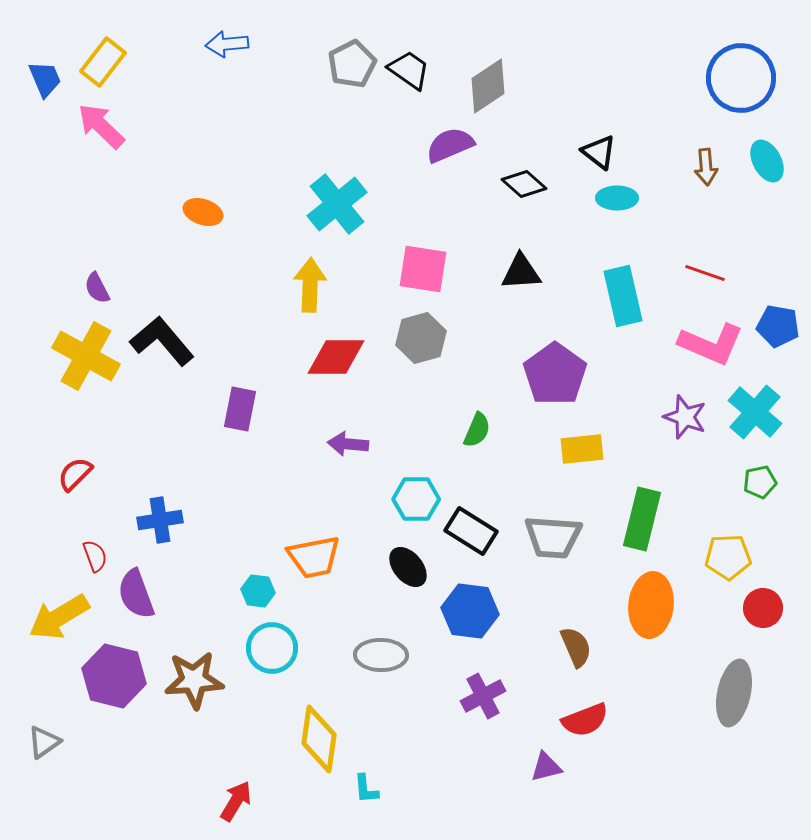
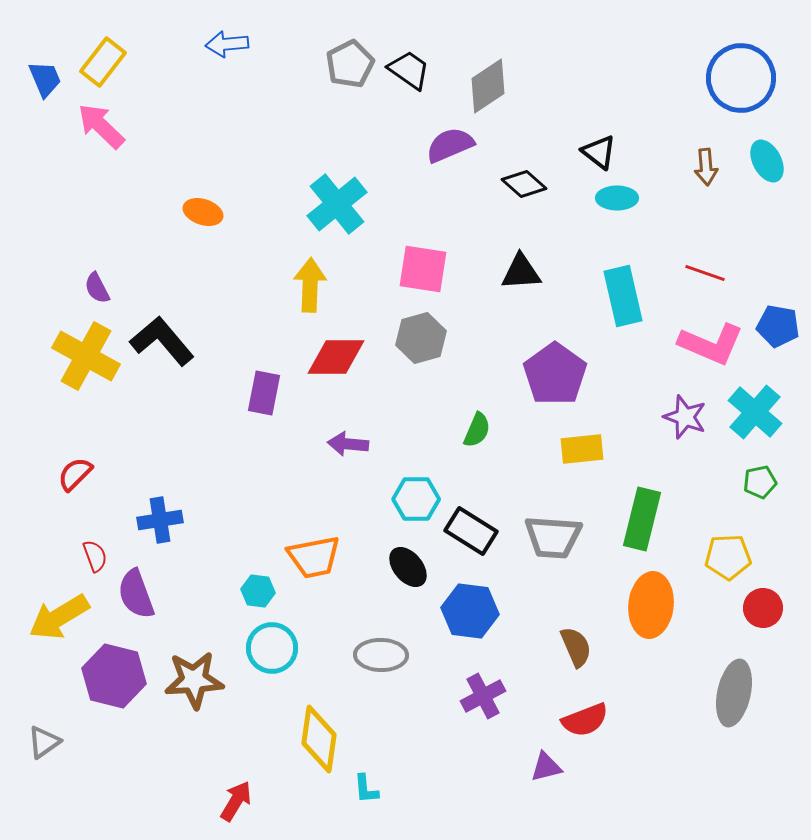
gray pentagon at (352, 64): moved 2 px left
purple rectangle at (240, 409): moved 24 px right, 16 px up
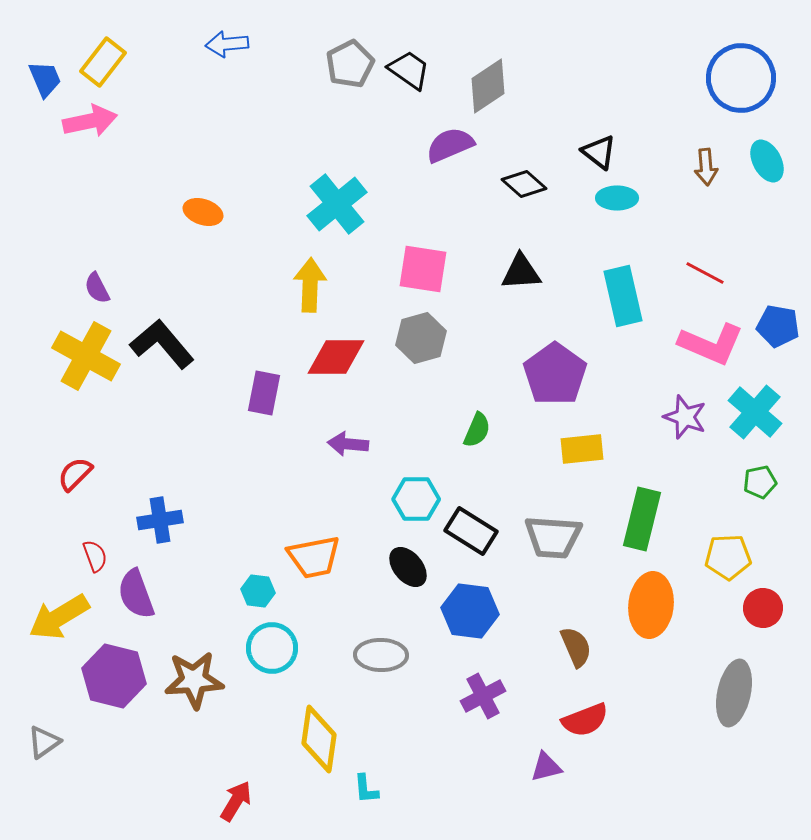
pink arrow at (101, 126): moved 11 px left, 5 px up; rotated 124 degrees clockwise
red line at (705, 273): rotated 9 degrees clockwise
black L-shape at (162, 341): moved 3 px down
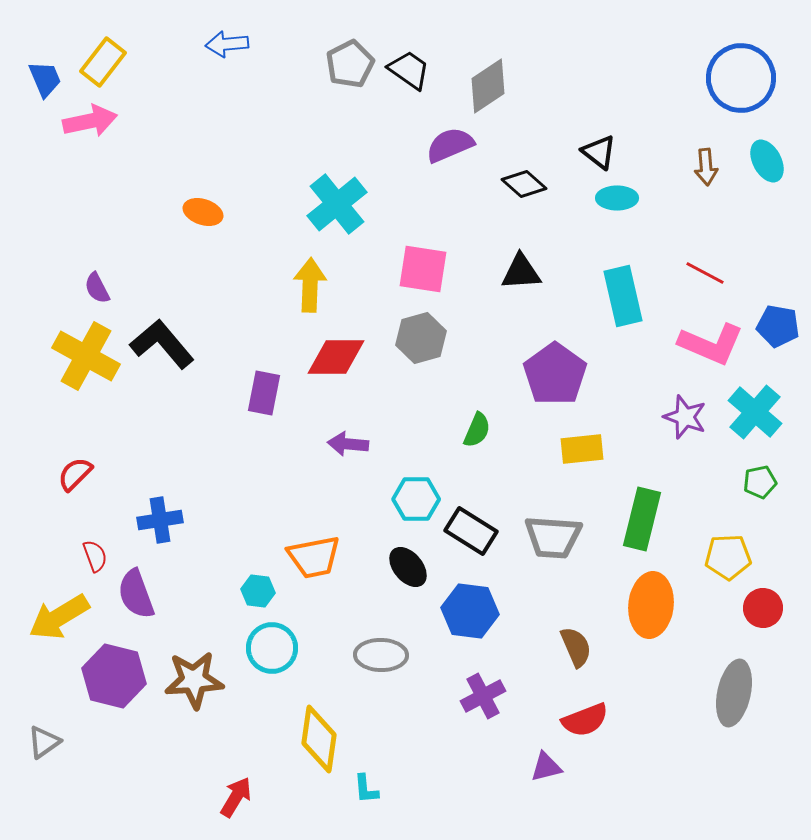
red arrow at (236, 801): moved 4 px up
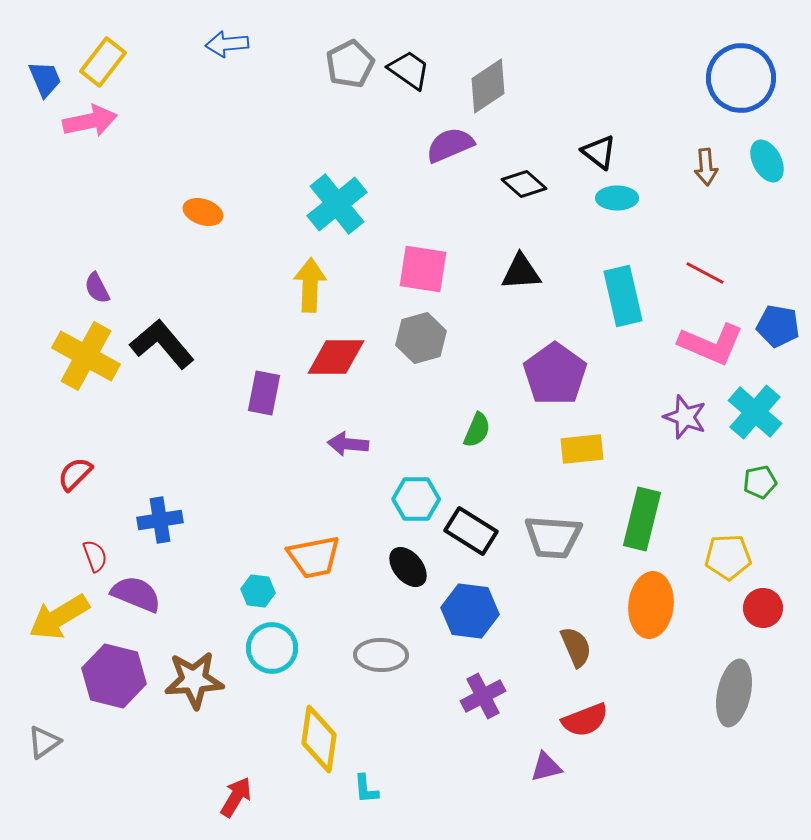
purple semicircle at (136, 594): rotated 132 degrees clockwise
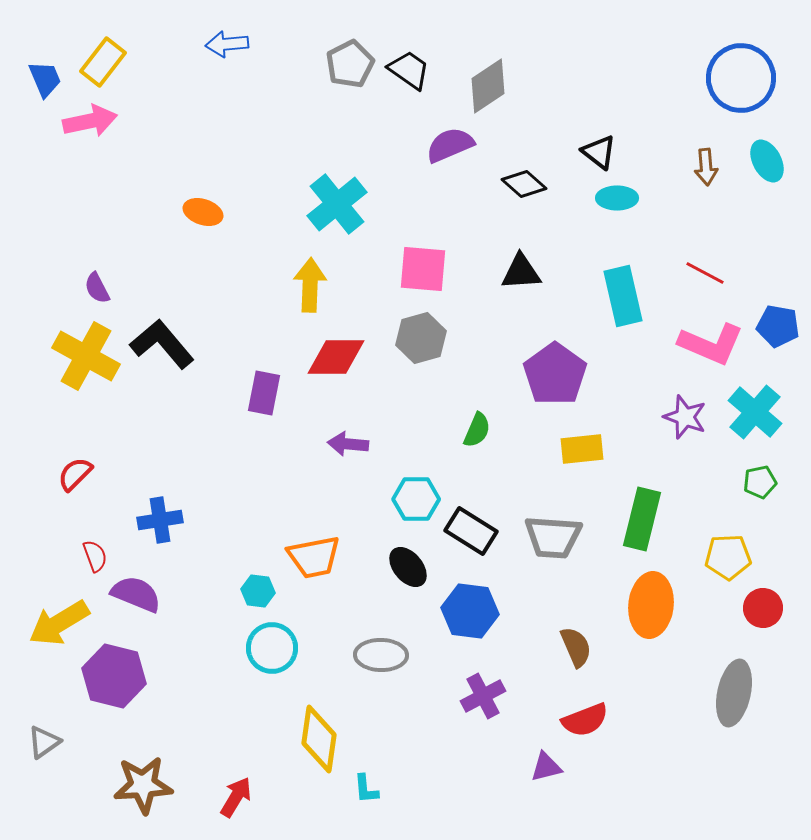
pink square at (423, 269): rotated 4 degrees counterclockwise
yellow arrow at (59, 617): moved 6 px down
brown star at (194, 680): moved 51 px left, 105 px down
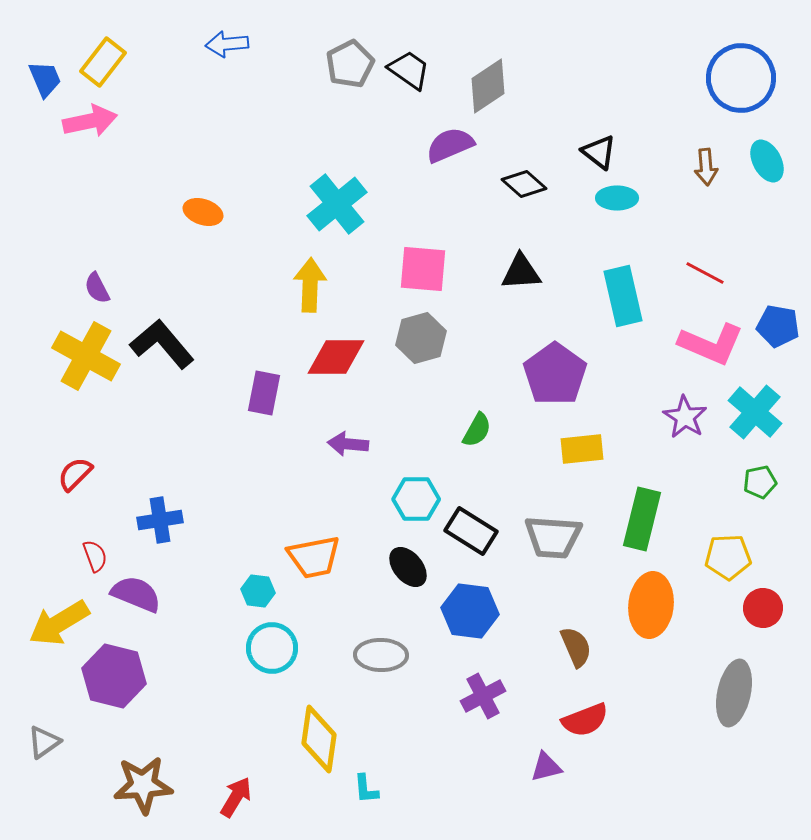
purple star at (685, 417): rotated 12 degrees clockwise
green semicircle at (477, 430): rotated 6 degrees clockwise
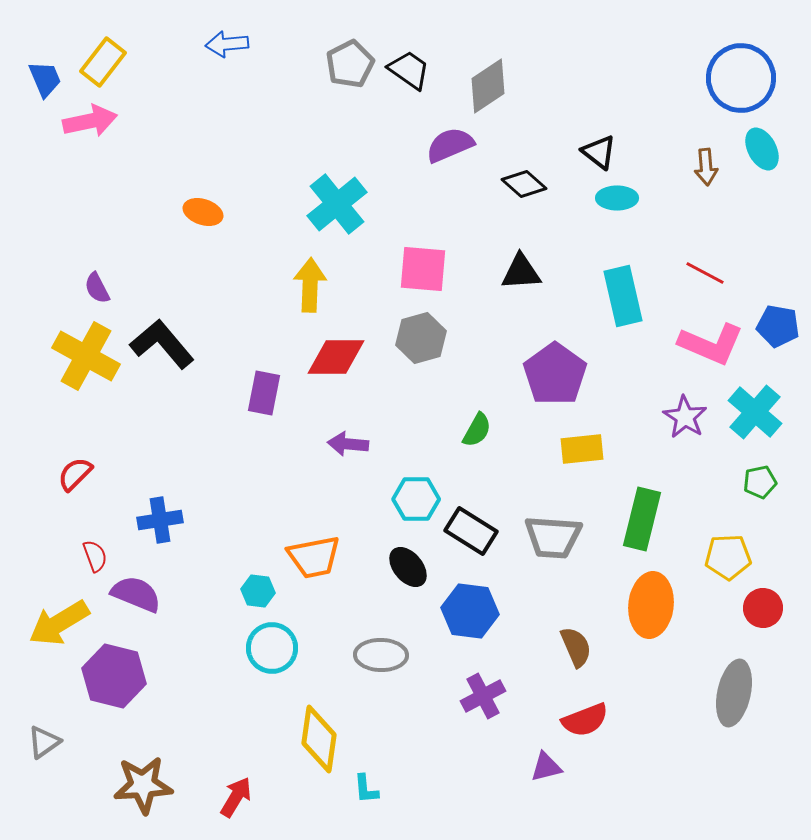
cyan ellipse at (767, 161): moved 5 px left, 12 px up
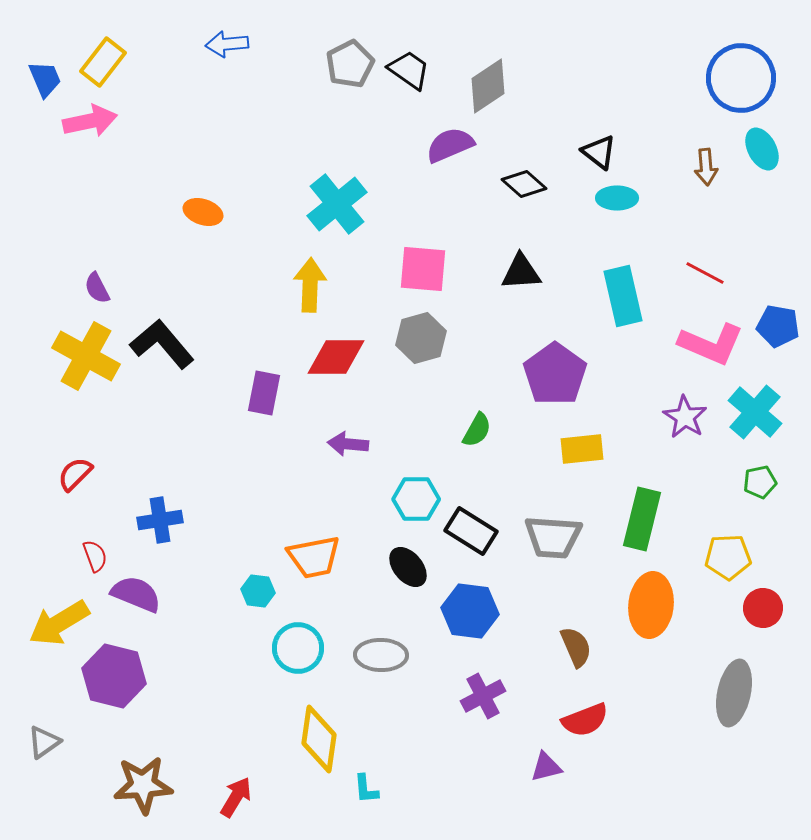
cyan circle at (272, 648): moved 26 px right
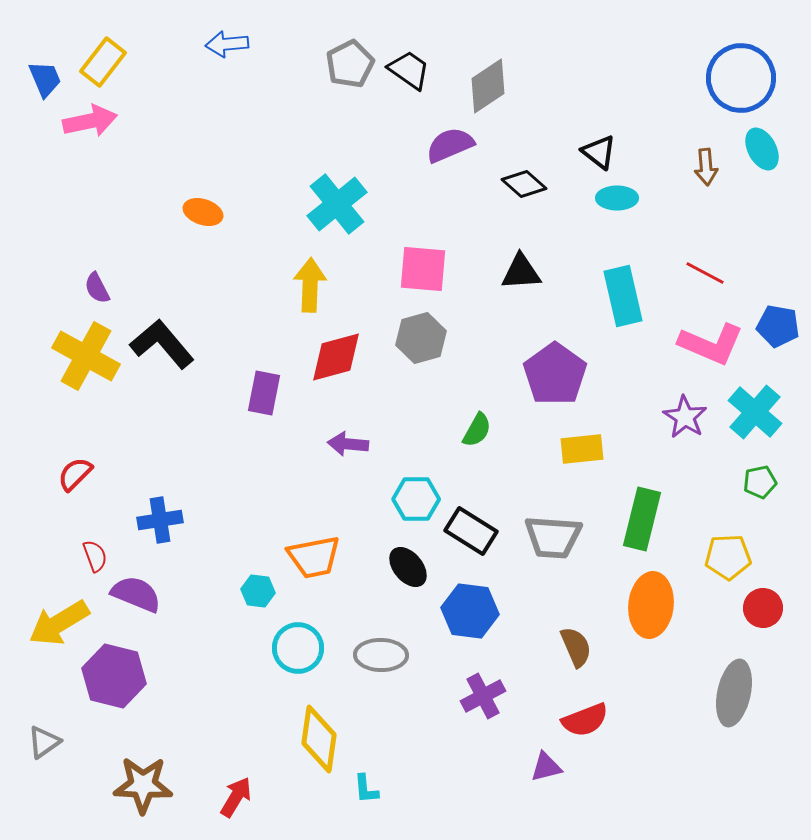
red diamond at (336, 357): rotated 16 degrees counterclockwise
brown star at (143, 785): rotated 6 degrees clockwise
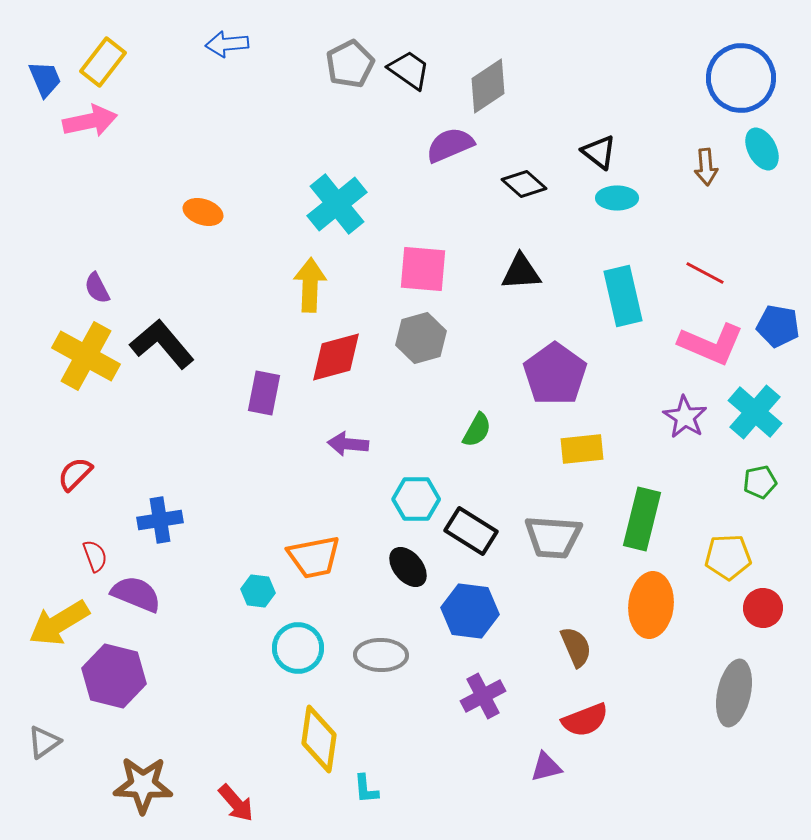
red arrow at (236, 797): moved 6 px down; rotated 108 degrees clockwise
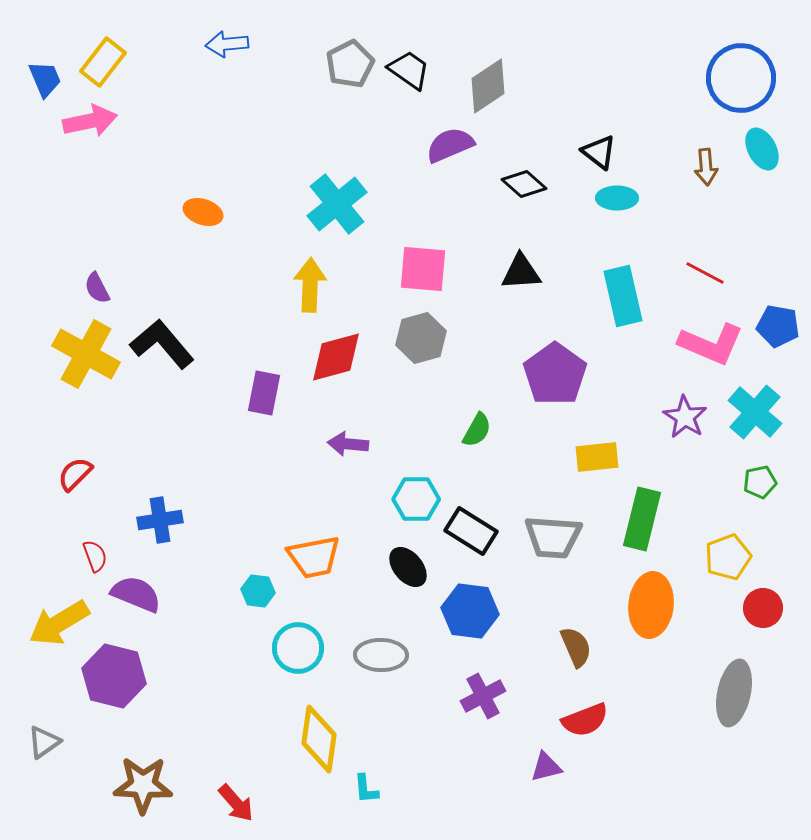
yellow cross at (86, 356): moved 2 px up
yellow rectangle at (582, 449): moved 15 px right, 8 px down
yellow pentagon at (728, 557): rotated 18 degrees counterclockwise
